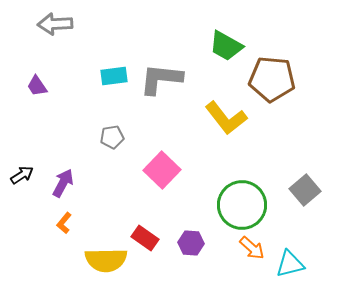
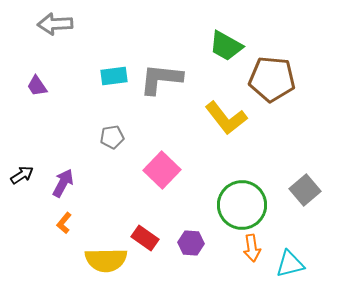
orange arrow: rotated 40 degrees clockwise
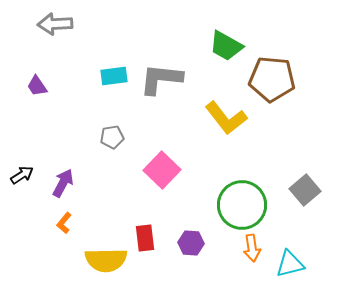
red rectangle: rotated 48 degrees clockwise
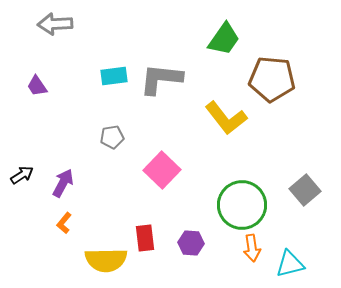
green trapezoid: moved 2 px left, 7 px up; rotated 84 degrees counterclockwise
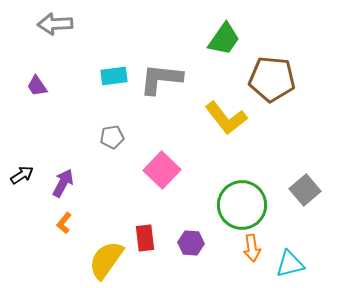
yellow semicircle: rotated 126 degrees clockwise
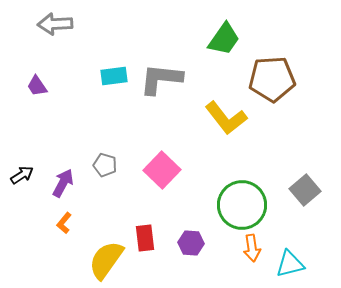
brown pentagon: rotated 9 degrees counterclockwise
gray pentagon: moved 7 px left, 28 px down; rotated 25 degrees clockwise
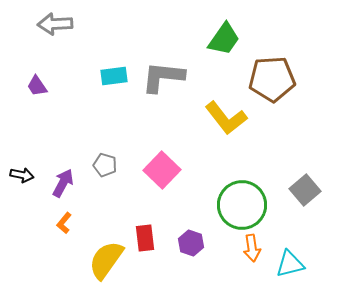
gray L-shape: moved 2 px right, 2 px up
black arrow: rotated 45 degrees clockwise
purple hexagon: rotated 15 degrees clockwise
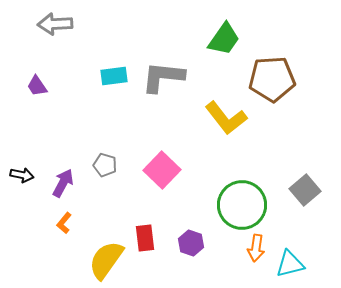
orange arrow: moved 4 px right; rotated 16 degrees clockwise
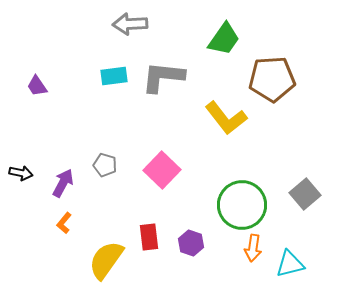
gray arrow: moved 75 px right
black arrow: moved 1 px left, 2 px up
gray square: moved 4 px down
red rectangle: moved 4 px right, 1 px up
orange arrow: moved 3 px left
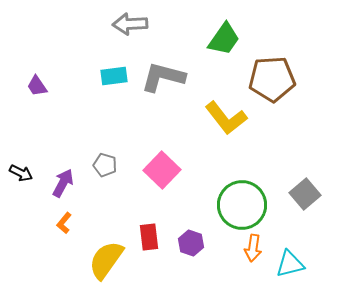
gray L-shape: rotated 9 degrees clockwise
black arrow: rotated 15 degrees clockwise
